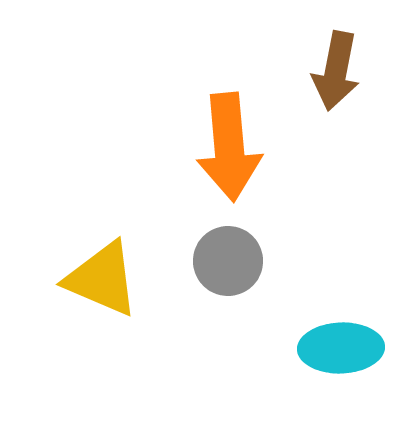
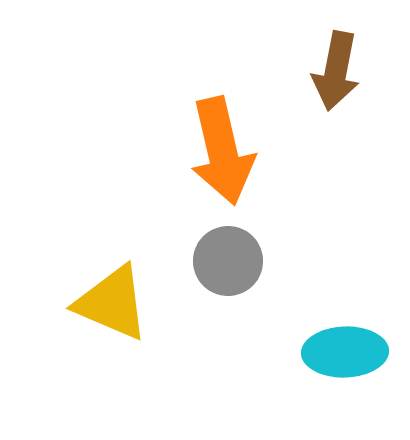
orange arrow: moved 7 px left, 4 px down; rotated 8 degrees counterclockwise
yellow triangle: moved 10 px right, 24 px down
cyan ellipse: moved 4 px right, 4 px down
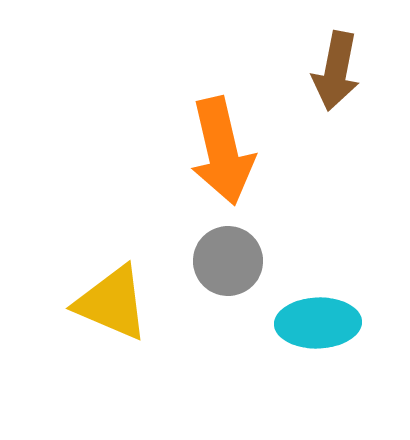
cyan ellipse: moved 27 px left, 29 px up
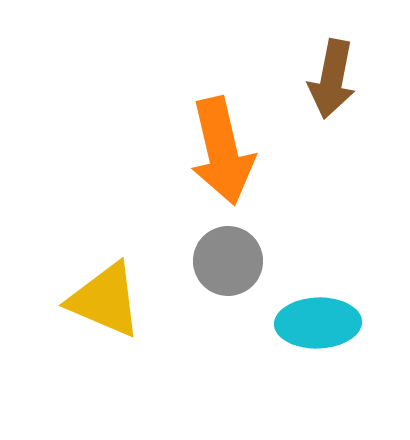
brown arrow: moved 4 px left, 8 px down
yellow triangle: moved 7 px left, 3 px up
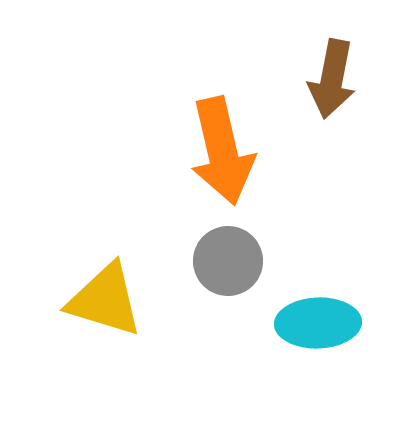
yellow triangle: rotated 6 degrees counterclockwise
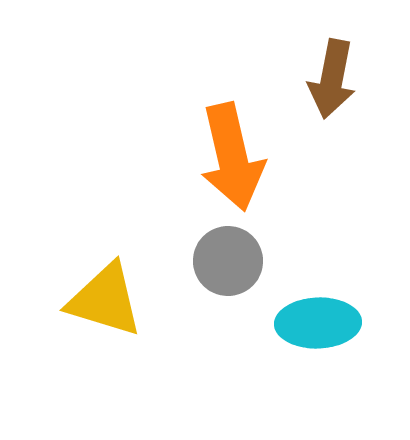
orange arrow: moved 10 px right, 6 px down
